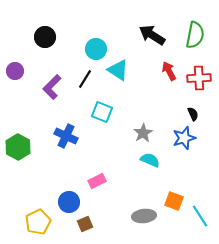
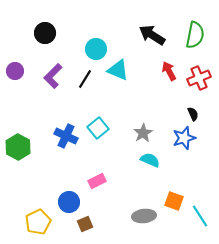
black circle: moved 4 px up
cyan triangle: rotated 10 degrees counterclockwise
red cross: rotated 20 degrees counterclockwise
purple L-shape: moved 1 px right, 11 px up
cyan square: moved 4 px left, 16 px down; rotated 30 degrees clockwise
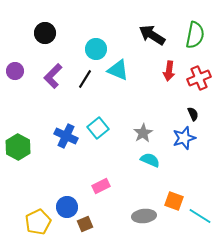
red arrow: rotated 144 degrees counterclockwise
pink rectangle: moved 4 px right, 5 px down
blue circle: moved 2 px left, 5 px down
cyan line: rotated 25 degrees counterclockwise
